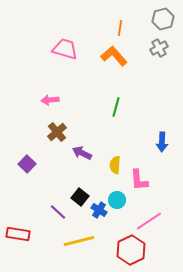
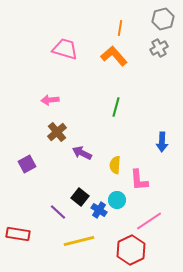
purple square: rotated 18 degrees clockwise
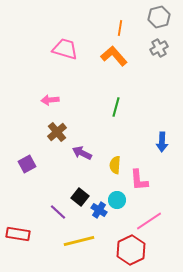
gray hexagon: moved 4 px left, 2 px up
